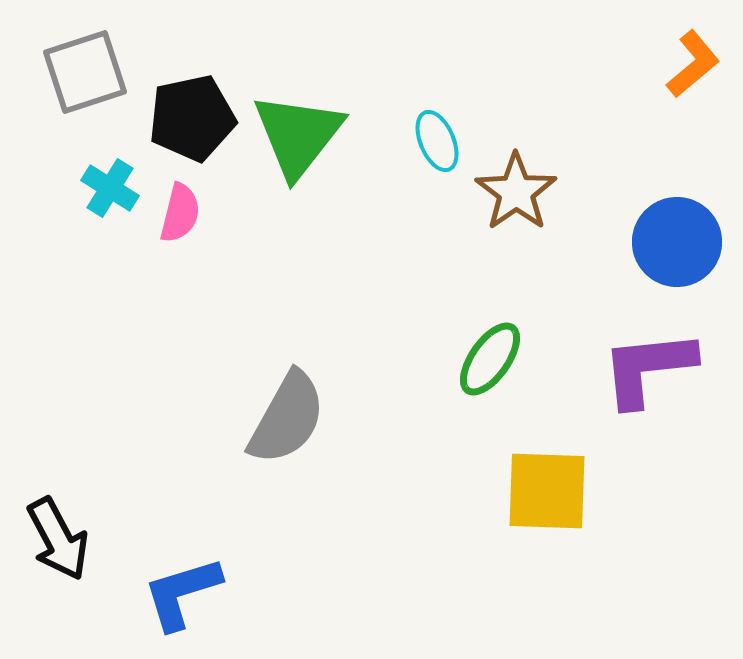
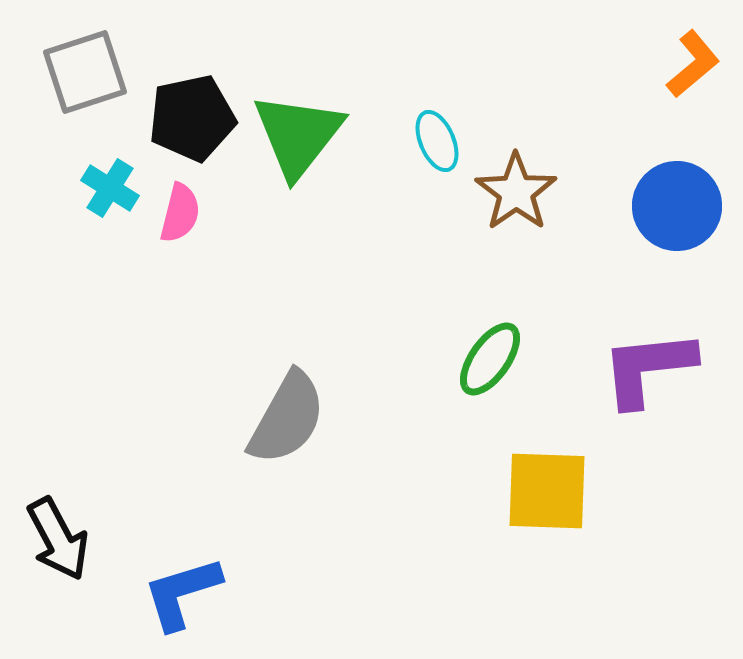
blue circle: moved 36 px up
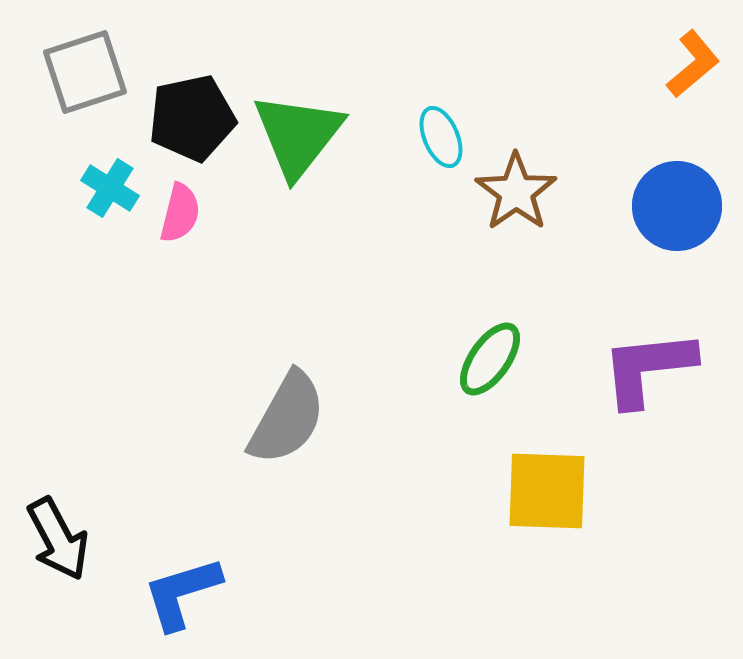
cyan ellipse: moved 4 px right, 4 px up
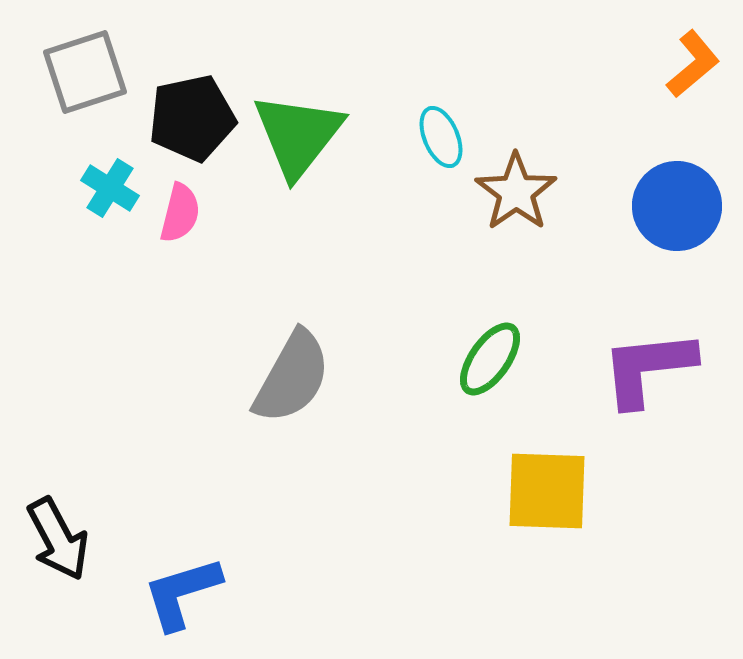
gray semicircle: moved 5 px right, 41 px up
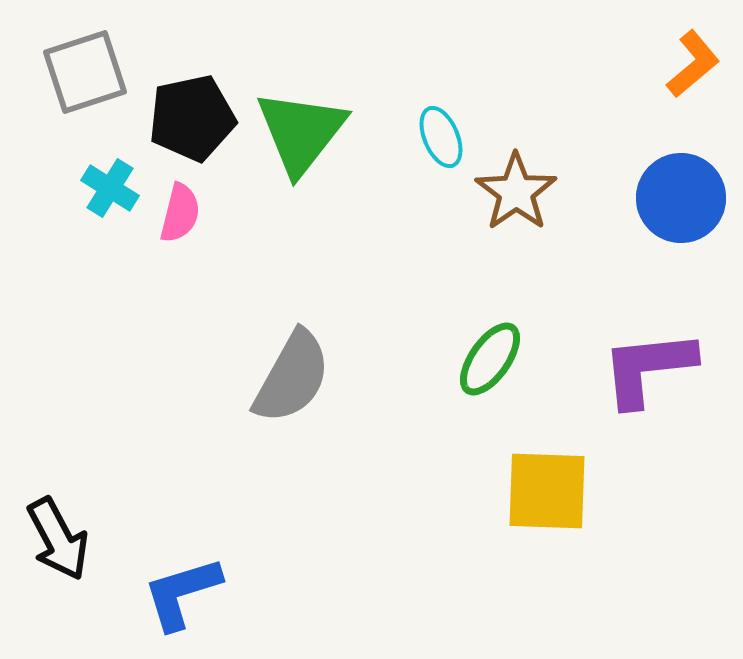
green triangle: moved 3 px right, 3 px up
blue circle: moved 4 px right, 8 px up
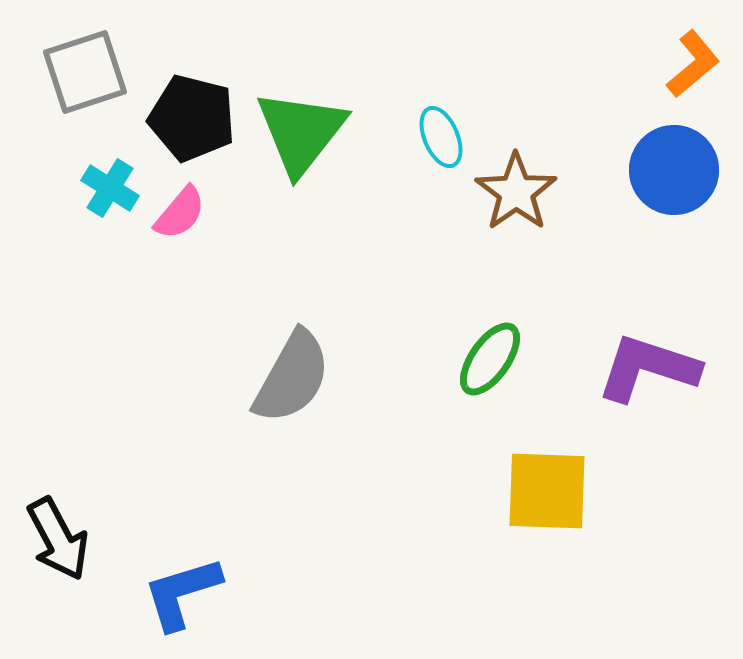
black pentagon: rotated 26 degrees clockwise
blue circle: moved 7 px left, 28 px up
pink semicircle: rotated 26 degrees clockwise
purple L-shape: rotated 24 degrees clockwise
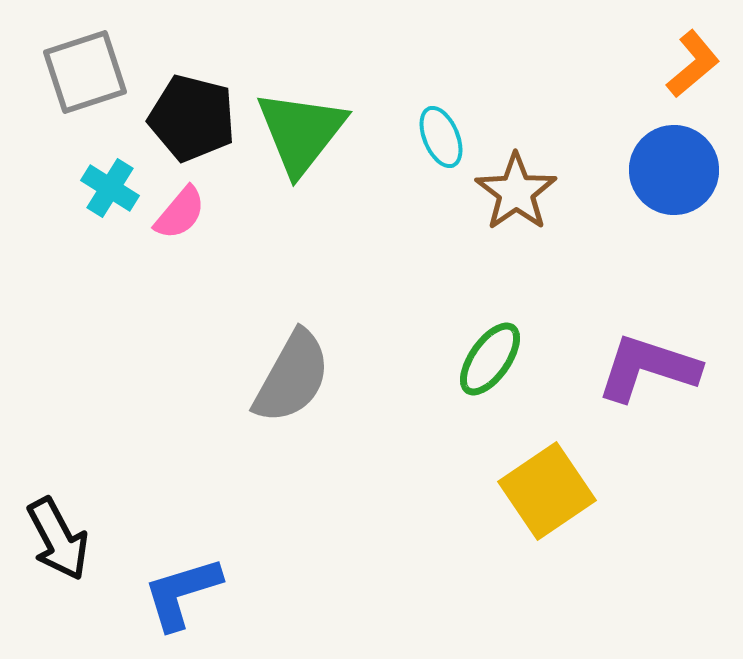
yellow square: rotated 36 degrees counterclockwise
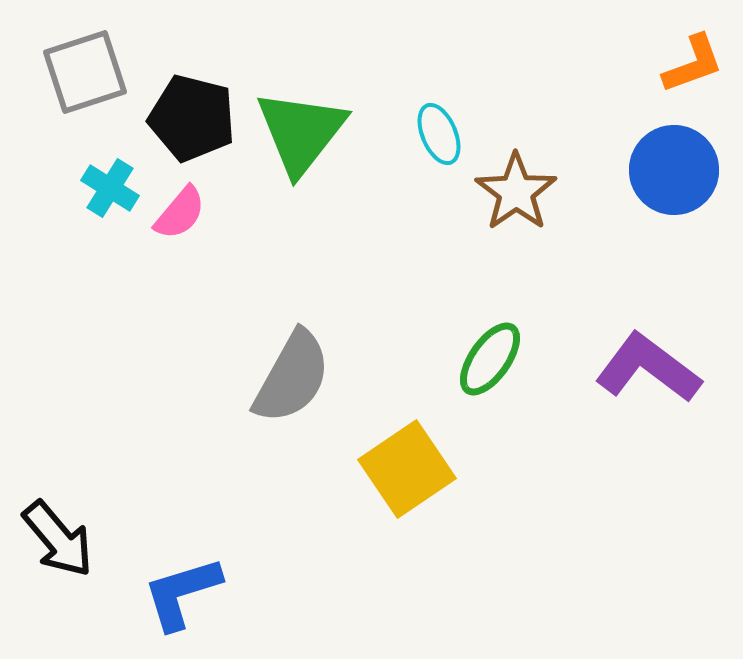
orange L-shape: rotated 20 degrees clockwise
cyan ellipse: moved 2 px left, 3 px up
purple L-shape: rotated 19 degrees clockwise
yellow square: moved 140 px left, 22 px up
black arrow: rotated 12 degrees counterclockwise
